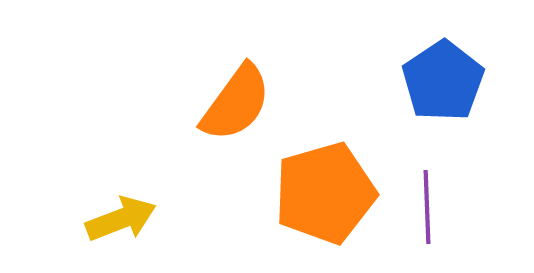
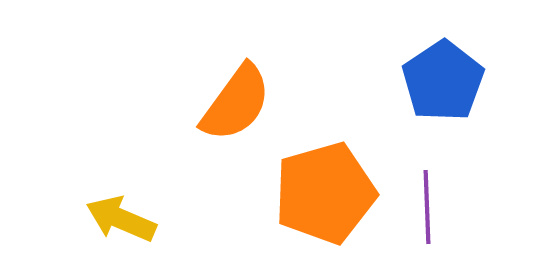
yellow arrow: rotated 136 degrees counterclockwise
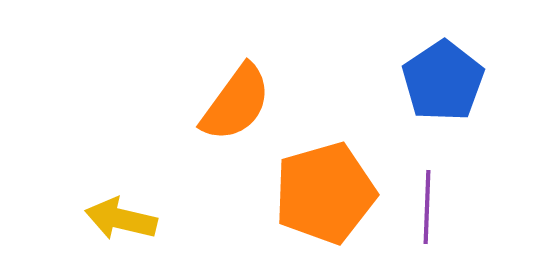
purple line: rotated 4 degrees clockwise
yellow arrow: rotated 10 degrees counterclockwise
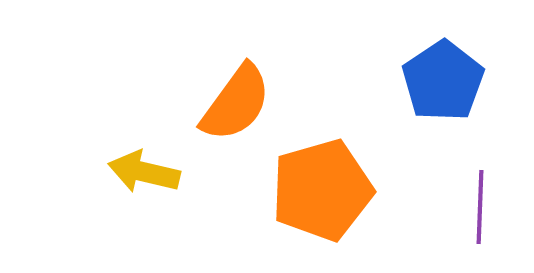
orange pentagon: moved 3 px left, 3 px up
purple line: moved 53 px right
yellow arrow: moved 23 px right, 47 px up
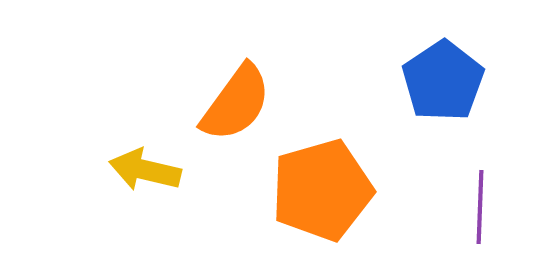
yellow arrow: moved 1 px right, 2 px up
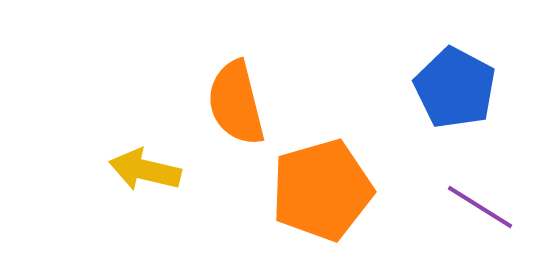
blue pentagon: moved 12 px right, 7 px down; rotated 10 degrees counterclockwise
orange semicircle: rotated 130 degrees clockwise
purple line: rotated 60 degrees counterclockwise
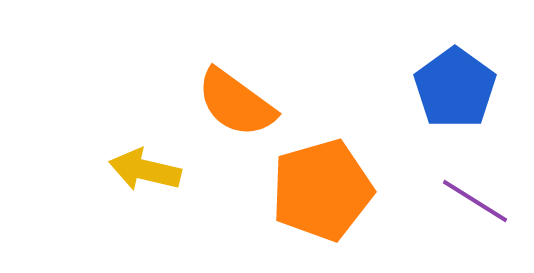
blue pentagon: rotated 8 degrees clockwise
orange semicircle: rotated 40 degrees counterclockwise
purple line: moved 5 px left, 6 px up
